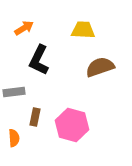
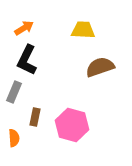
black L-shape: moved 12 px left
gray rectangle: rotated 60 degrees counterclockwise
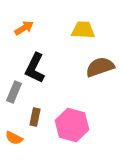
black L-shape: moved 8 px right, 8 px down
orange semicircle: rotated 120 degrees clockwise
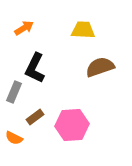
brown rectangle: rotated 42 degrees clockwise
pink hexagon: rotated 20 degrees counterclockwise
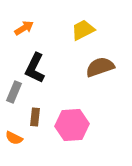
yellow trapezoid: rotated 30 degrees counterclockwise
brown rectangle: rotated 48 degrees counterclockwise
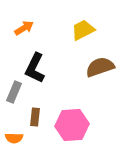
orange semicircle: rotated 24 degrees counterclockwise
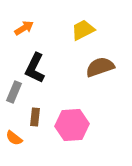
orange semicircle: rotated 36 degrees clockwise
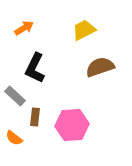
yellow trapezoid: moved 1 px right
gray rectangle: moved 1 px right, 4 px down; rotated 70 degrees counterclockwise
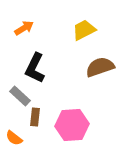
gray rectangle: moved 5 px right
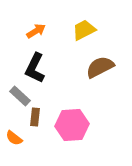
orange arrow: moved 12 px right, 3 px down
brown semicircle: rotated 8 degrees counterclockwise
